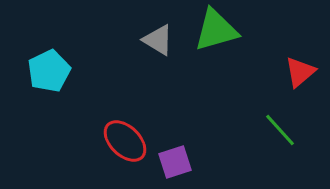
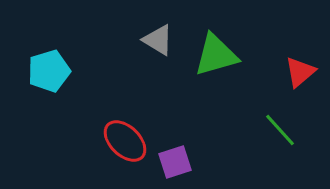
green triangle: moved 25 px down
cyan pentagon: rotated 9 degrees clockwise
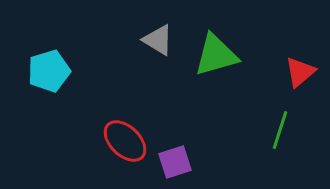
green line: rotated 60 degrees clockwise
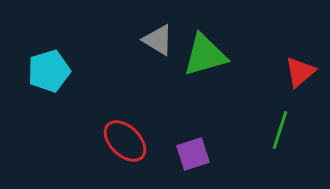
green triangle: moved 11 px left
purple square: moved 18 px right, 8 px up
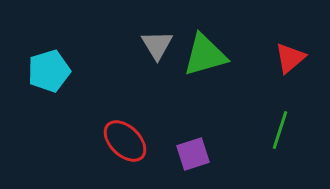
gray triangle: moved 1 px left, 5 px down; rotated 28 degrees clockwise
red triangle: moved 10 px left, 14 px up
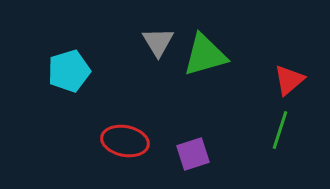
gray triangle: moved 1 px right, 3 px up
red triangle: moved 1 px left, 22 px down
cyan pentagon: moved 20 px right
red ellipse: rotated 33 degrees counterclockwise
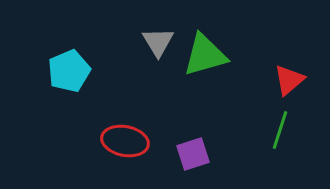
cyan pentagon: rotated 6 degrees counterclockwise
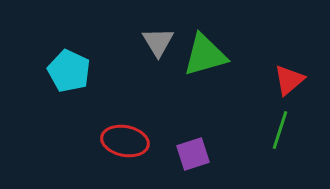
cyan pentagon: rotated 24 degrees counterclockwise
